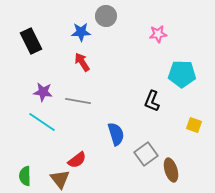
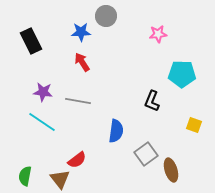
blue semicircle: moved 3 px up; rotated 25 degrees clockwise
green semicircle: rotated 12 degrees clockwise
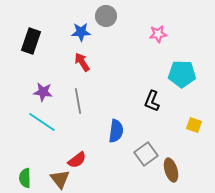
black rectangle: rotated 45 degrees clockwise
gray line: rotated 70 degrees clockwise
green semicircle: moved 2 px down; rotated 12 degrees counterclockwise
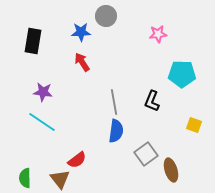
black rectangle: moved 2 px right; rotated 10 degrees counterclockwise
gray line: moved 36 px right, 1 px down
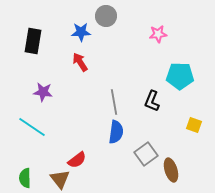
red arrow: moved 2 px left
cyan pentagon: moved 2 px left, 2 px down
cyan line: moved 10 px left, 5 px down
blue semicircle: moved 1 px down
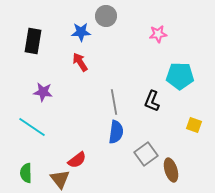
green semicircle: moved 1 px right, 5 px up
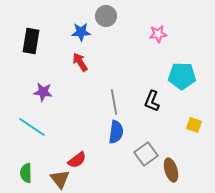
black rectangle: moved 2 px left
cyan pentagon: moved 2 px right
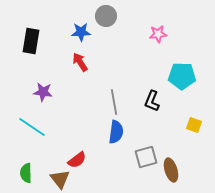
gray square: moved 3 px down; rotated 20 degrees clockwise
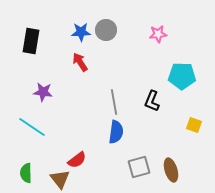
gray circle: moved 14 px down
gray square: moved 7 px left, 10 px down
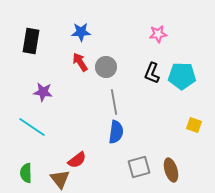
gray circle: moved 37 px down
black L-shape: moved 28 px up
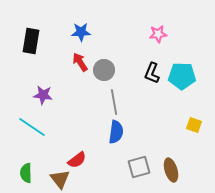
gray circle: moved 2 px left, 3 px down
purple star: moved 3 px down
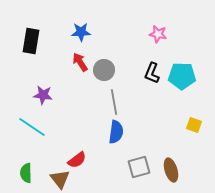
pink star: rotated 18 degrees clockwise
